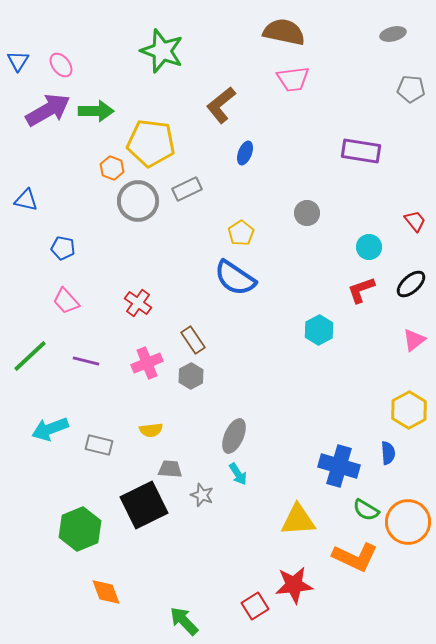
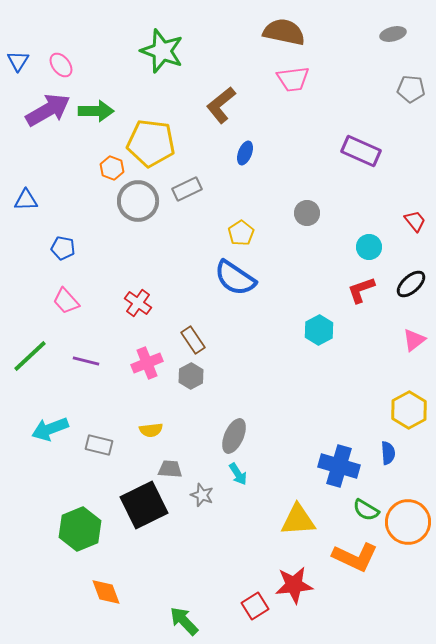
purple rectangle at (361, 151): rotated 15 degrees clockwise
blue triangle at (26, 200): rotated 15 degrees counterclockwise
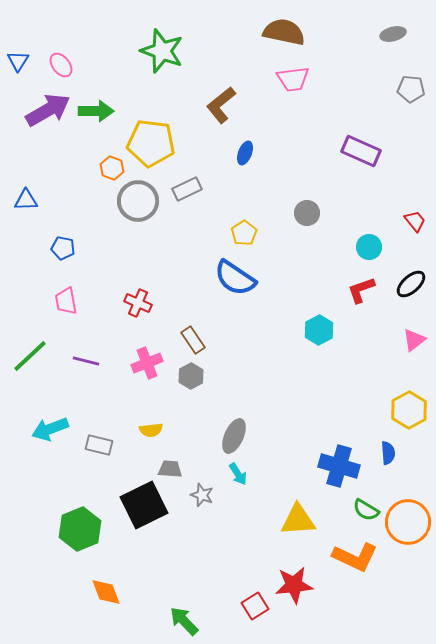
yellow pentagon at (241, 233): moved 3 px right
pink trapezoid at (66, 301): rotated 32 degrees clockwise
red cross at (138, 303): rotated 12 degrees counterclockwise
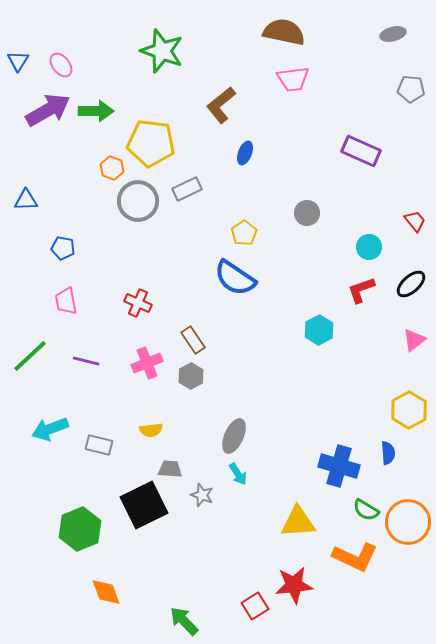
yellow triangle at (298, 520): moved 2 px down
